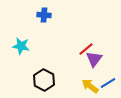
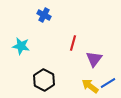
blue cross: rotated 24 degrees clockwise
red line: moved 13 px left, 6 px up; rotated 35 degrees counterclockwise
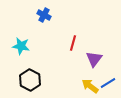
black hexagon: moved 14 px left
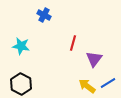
black hexagon: moved 9 px left, 4 px down
yellow arrow: moved 3 px left
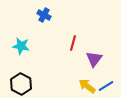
blue line: moved 2 px left, 3 px down
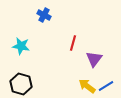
black hexagon: rotated 10 degrees counterclockwise
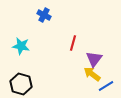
yellow arrow: moved 5 px right, 12 px up
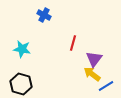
cyan star: moved 1 px right, 3 px down
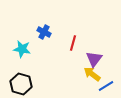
blue cross: moved 17 px down
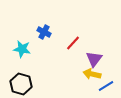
red line: rotated 28 degrees clockwise
yellow arrow: rotated 24 degrees counterclockwise
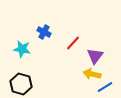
purple triangle: moved 1 px right, 3 px up
blue line: moved 1 px left, 1 px down
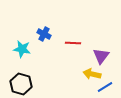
blue cross: moved 2 px down
red line: rotated 49 degrees clockwise
purple triangle: moved 6 px right
